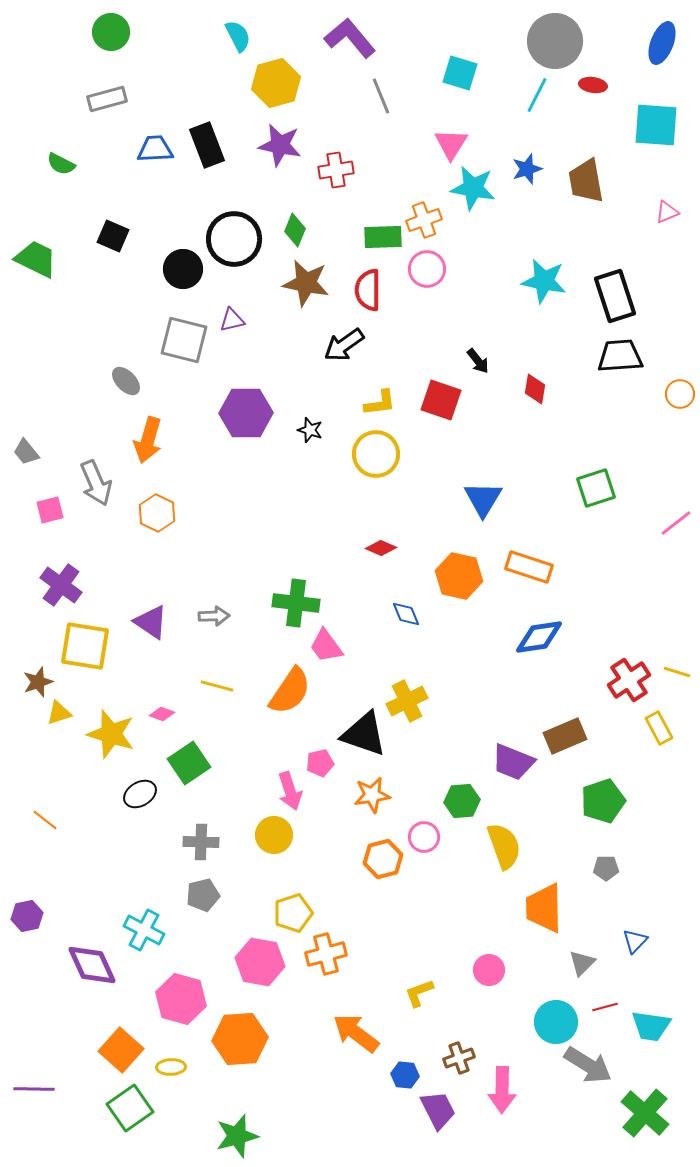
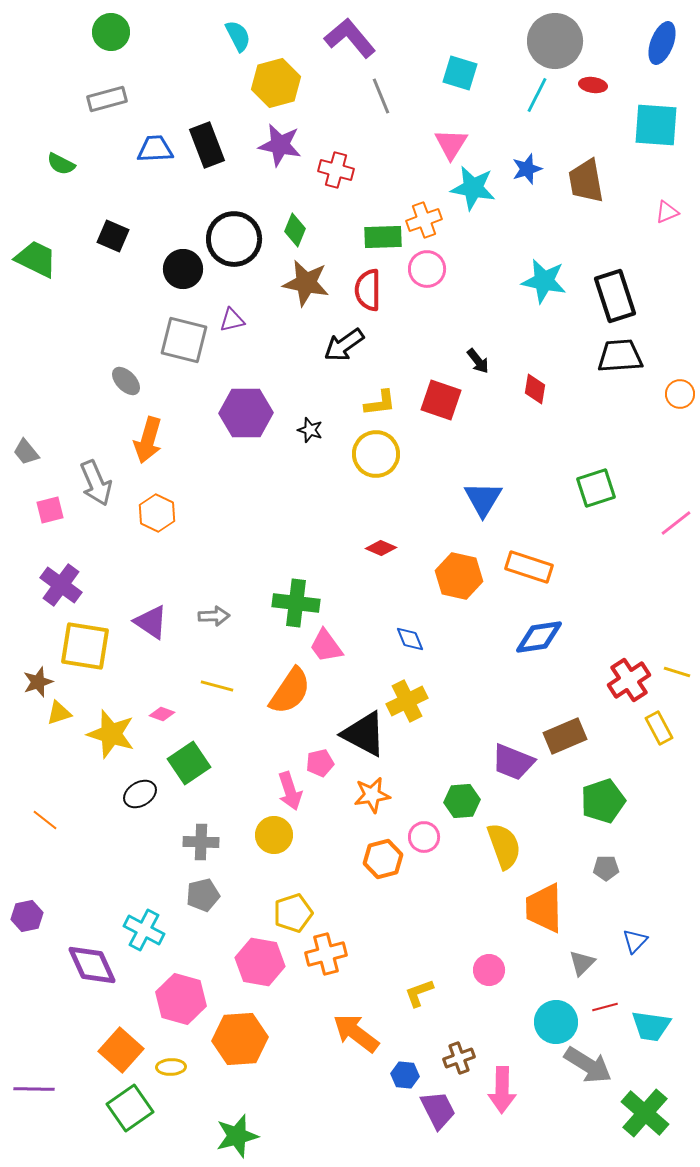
red cross at (336, 170): rotated 24 degrees clockwise
blue diamond at (406, 614): moved 4 px right, 25 px down
black triangle at (364, 734): rotated 9 degrees clockwise
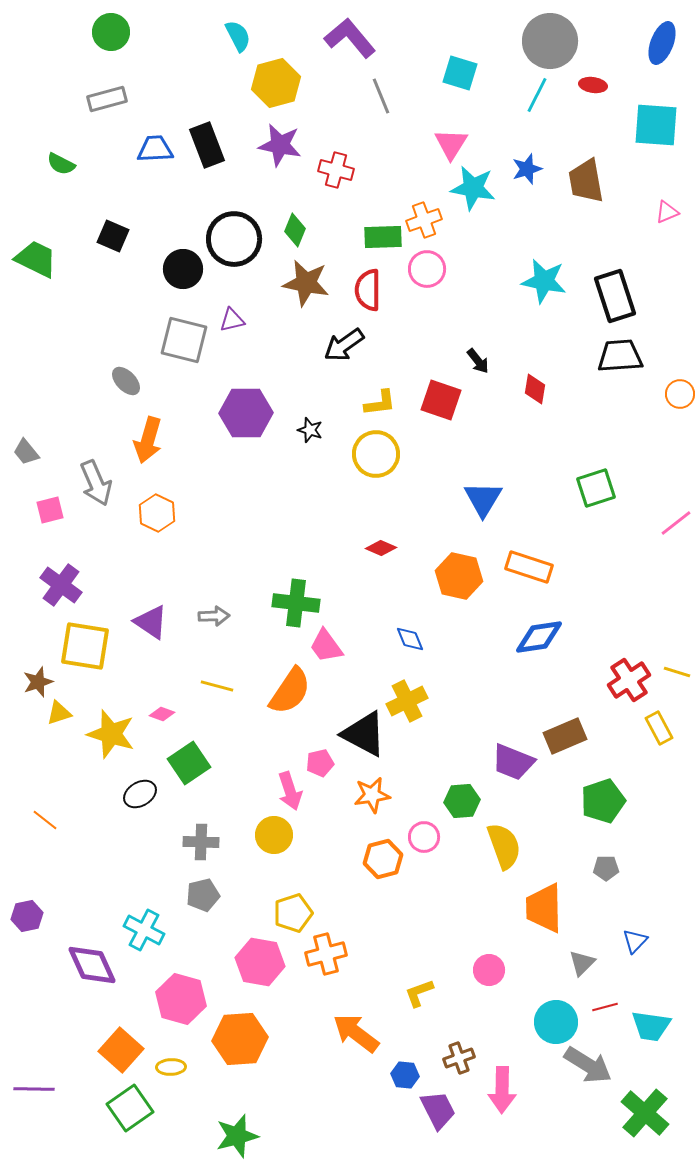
gray circle at (555, 41): moved 5 px left
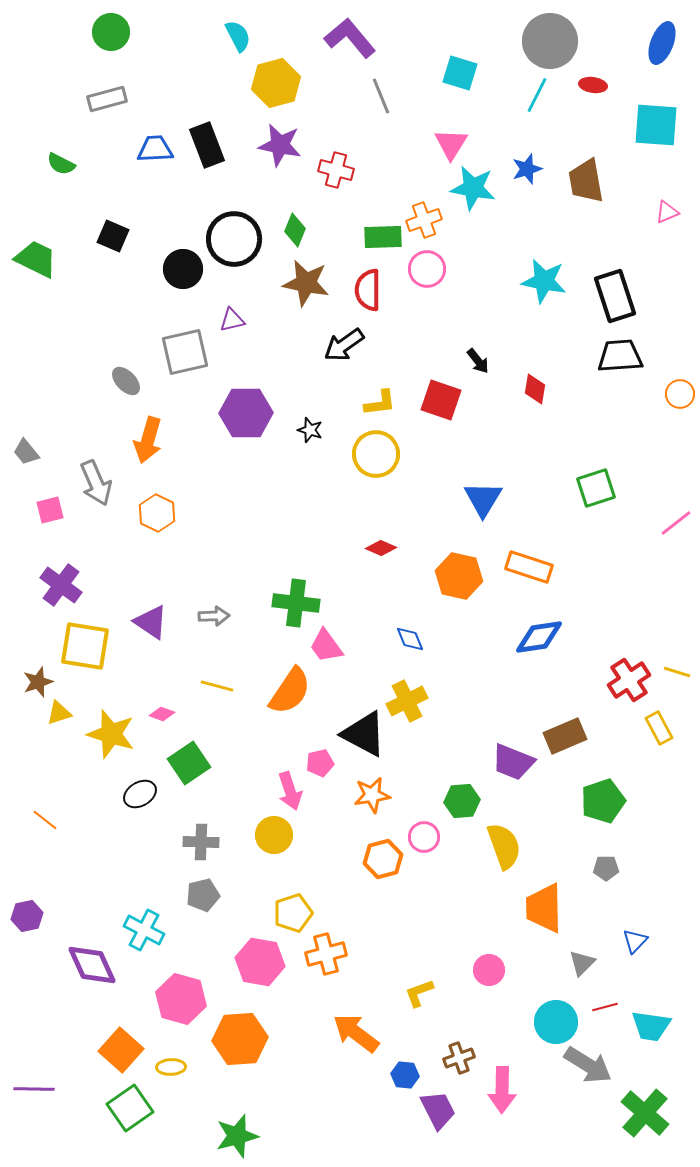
gray square at (184, 340): moved 1 px right, 12 px down; rotated 27 degrees counterclockwise
